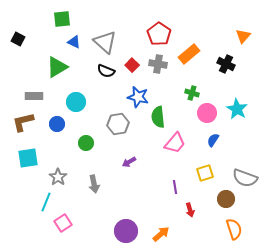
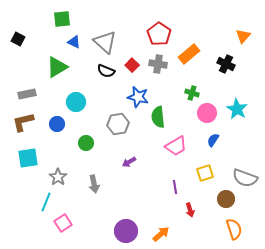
gray rectangle: moved 7 px left, 2 px up; rotated 12 degrees counterclockwise
pink trapezoid: moved 1 px right, 3 px down; rotated 20 degrees clockwise
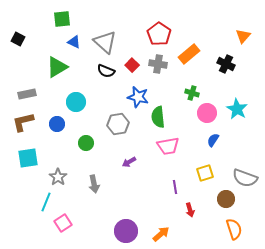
pink trapezoid: moved 8 px left; rotated 20 degrees clockwise
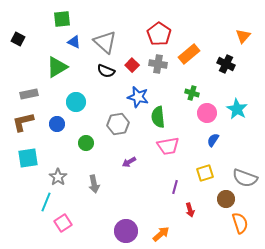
gray rectangle: moved 2 px right
purple line: rotated 24 degrees clockwise
orange semicircle: moved 6 px right, 6 px up
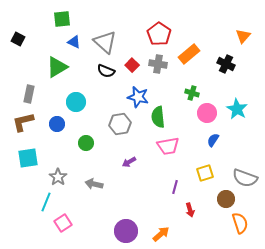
gray rectangle: rotated 66 degrees counterclockwise
gray hexagon: moved 2 px right
gray arrow: rotated 114 degrees clockwise
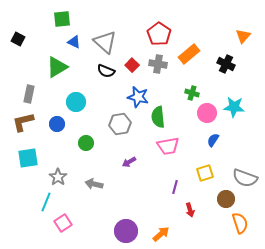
cyan star: moved 3 px left, 2 px up; rotated 25 degrees counterclockwise
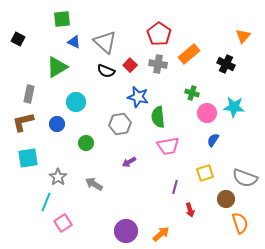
red square: moved 2 px left
gray arrow: rotated 18 degrees clockwise
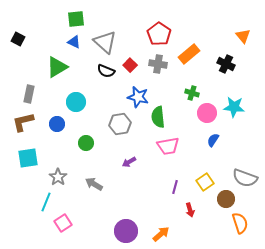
green square: moved 14 px right
orange triangle: rotated 21 degrees counterclockwise
yellow square: moved 9 px down; rotated 18 degrees counterclockwise
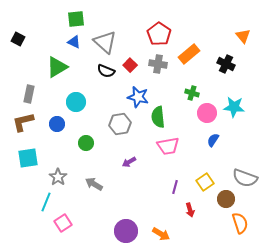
orange arrow: rotated 72 degrees clockwise
